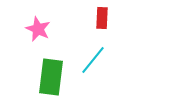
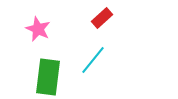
red rectangle: rotated 45 degrees clockwise
green rectangle: moved 3 px left
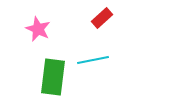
cyan line: rotated 40 degrees clockwise
green rectangle: moved 5 px right
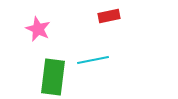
red rectangle: moved 7 px right, 2 px up; rotated 30 degrees clockwise
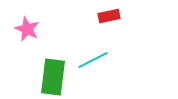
pink star: moved 11 px left
cyan line: rotated 16 degrees counterclockwise
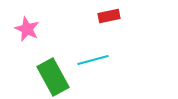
cyan line: rotated 12 degrees clockwise
green rectangle: rotated 36 degrees counterclockwise
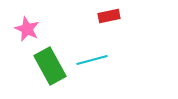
cyan line: moved 1 px left
green rectangle: moved 3 px left, 11 px up
